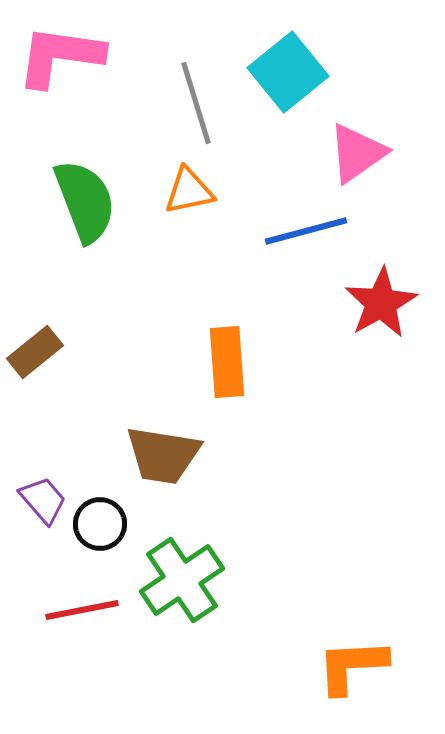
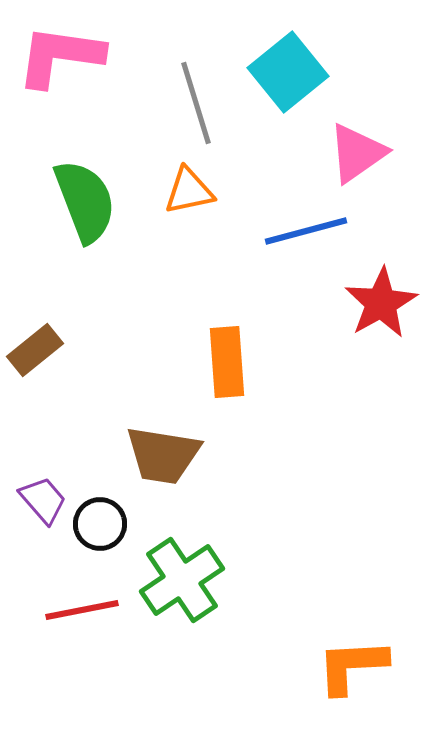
brown rectangle: moved 2 px up
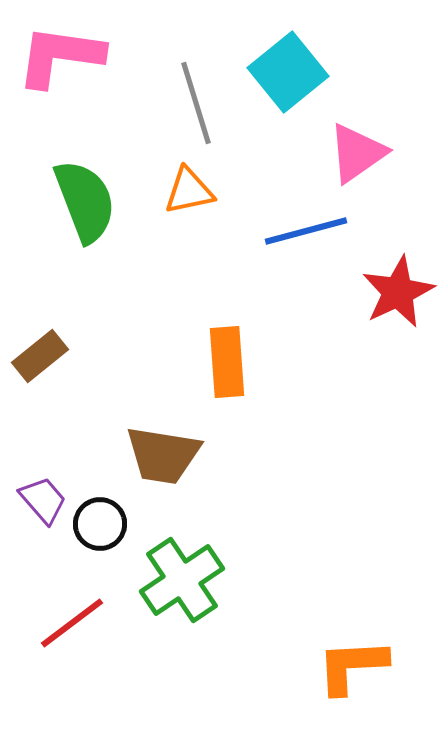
red star: moved 17 px right, 11 px up; rotated 4 degrees clockwise
brown rectangle: moved 5 px right, 6 px down
red line: moved 10 px left, 13 px down; rotated 26 degrees counterclockwise
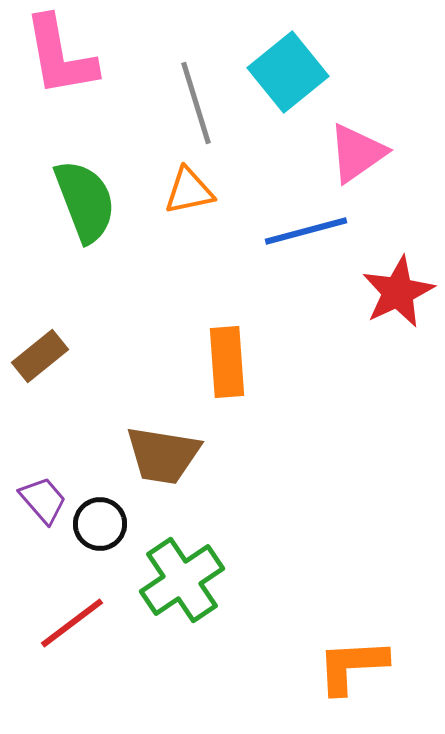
pink L-shape: rotated 108 degrees counterclockwise
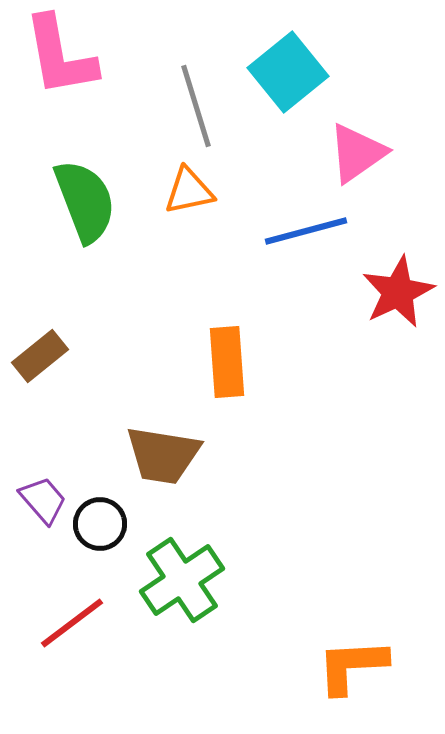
gray line: moved 3 px down
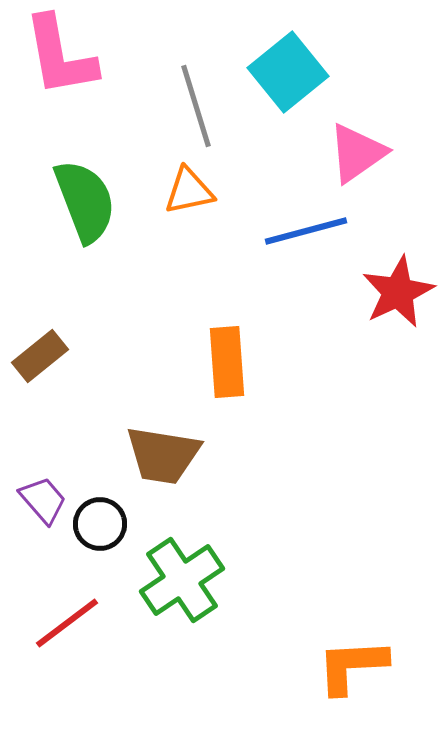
red line: moved 5 px left
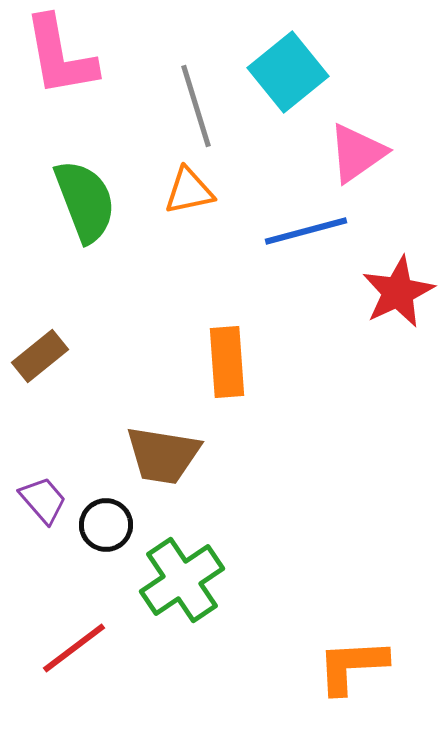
black circle: moved 6 px right, 1 px down
red line: moved 7 px right, 25 px down
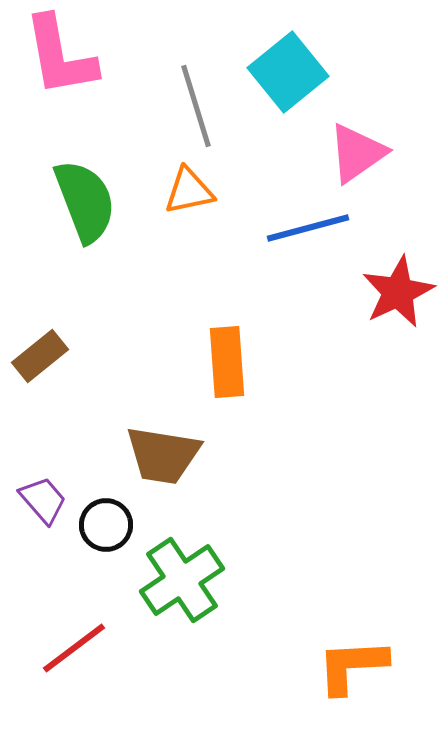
blue line: moved 2 px right, 3 px up
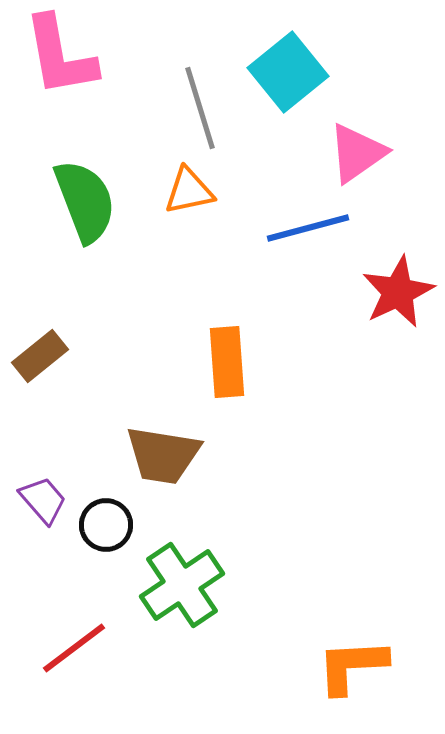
gray line: moved 4 px right, 2 px down
green cross: moved 5 px down
